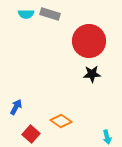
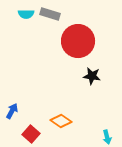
red circle: moved 11 px left
black star: moved 2 px down; rotated 12 degrees clockwise
blue arrow: moved 4 px left, 4 px down
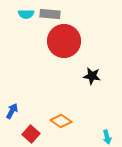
gray rectangle: rotated 12 degrees counterclockwise
red circle: moved 14 px left
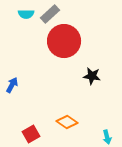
gray rectangle: rotated 48 degrees counterclockwise
blue arrow: moved 26 px up
orange diamond: moved 6 px right, 1 px down
red square: rotated 18 degrees clockwise
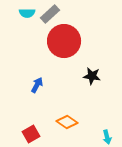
cyan semicircle: moved 1 px right, 1 px up
blue arrow: moved 25 px right
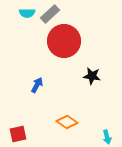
red square: moved 13 px left; rotated 18 degrees clockwise
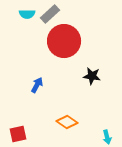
cyan semicircle: moved 1 px down
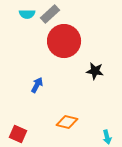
black star: moved 3 px right, 5 px up
orange diamond: rotated 20 degrees counterclockwise
red square: rotated 36 degrees clockwise
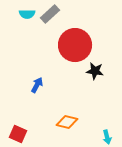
red circle: moved 11 px right, 4 px down
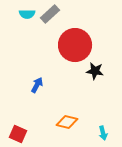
cyan arrow: moved 4 px left, 4 px up
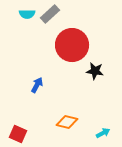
red circle: moved 3 px left
cyan arrow: rotated 104 degrees counterclockwise
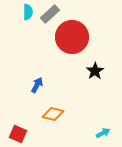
cyan semicircle: moved 1 px right, 2 px up; rotated 91 degrees counterclockwise
red circle: moved 8 px up
black star: rotated 30 degrees clockwise
orange diamond: moved 14 px left, 8 px up
